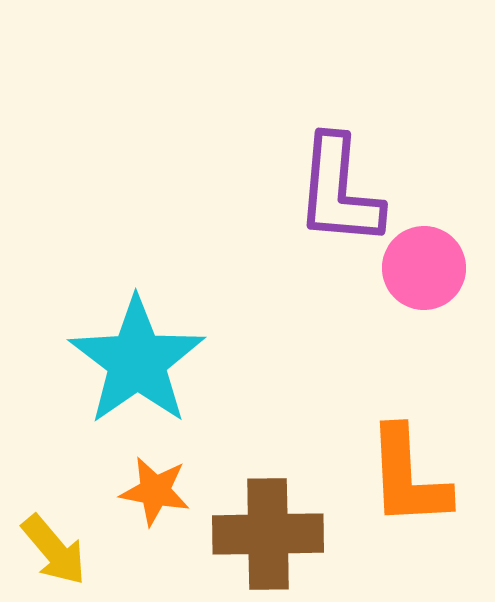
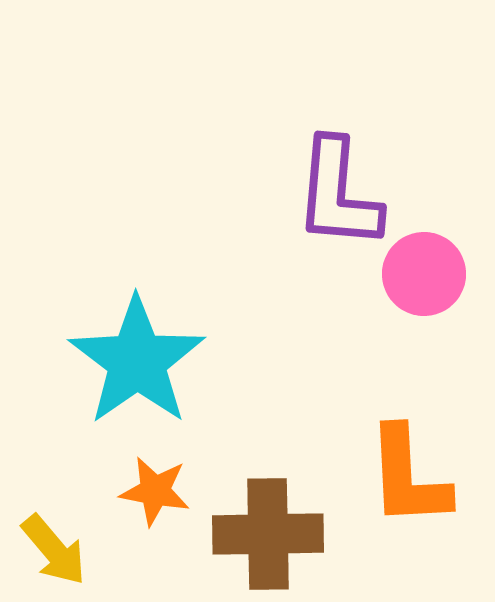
purple L-shape: moved 1 px left, 3 px down
pink circle: moved 6 px down
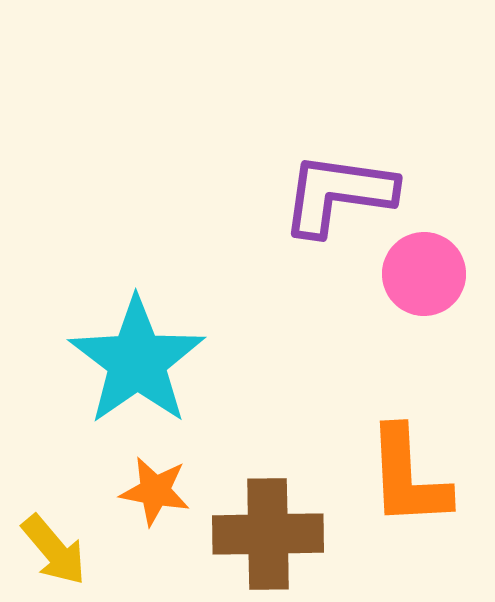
purple L-shape: rotated 93 degrees clockwise
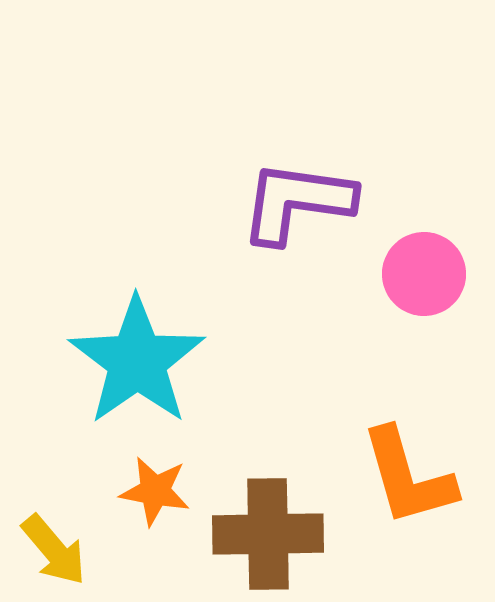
purple L-shape: moved 41 px left, 8 px down
orange L-shape: rotated 13 degrees counterclockwise
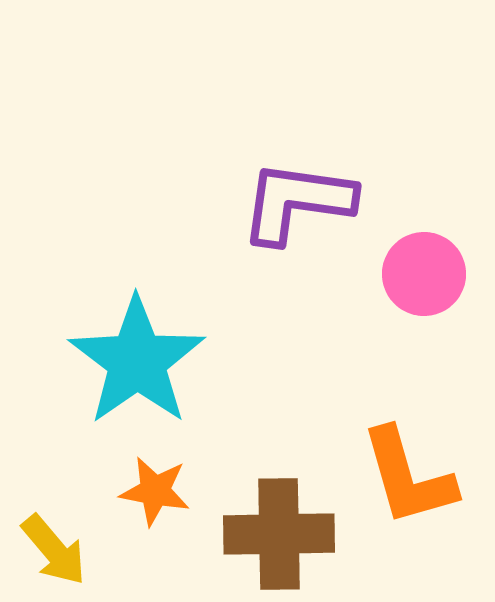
brown cross: moved 11 px right
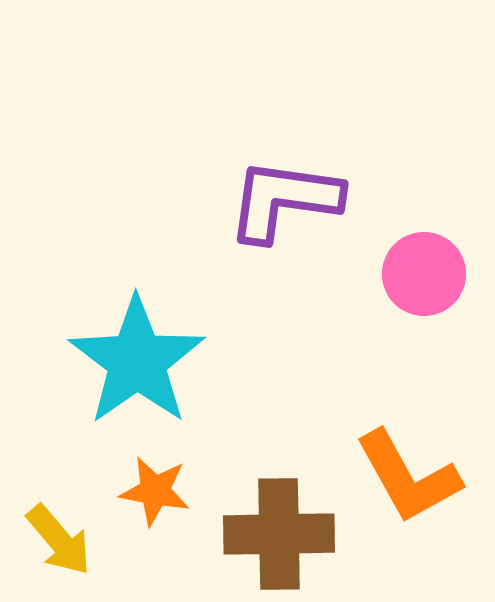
purple L-shape: moved 13 px left, 2 px up
orange L-shape: rotated 13 degrees counterclockwise
yellow arrow: moved 5 px right, 10 px up
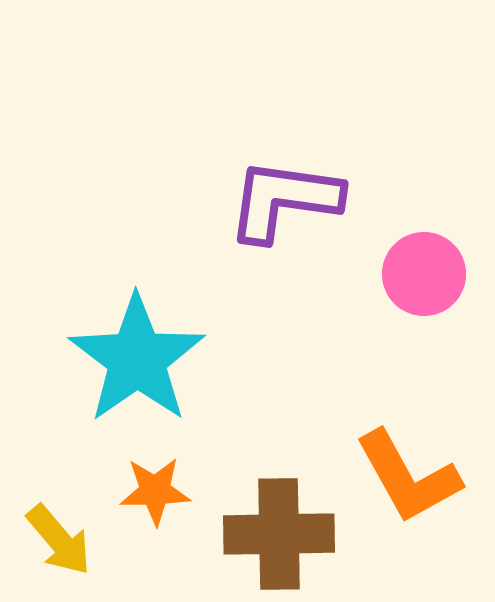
cyan star: moved 2 px up
orange star: rotated 12 degrees counterclockwise
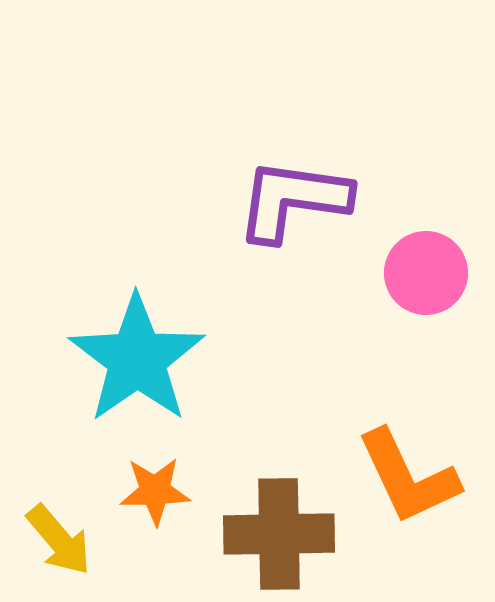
purple L-shape: moved 9 px right
pink circle: moved 2 px right, 1 px up
orange L-shape: rotated 4 degrees clockwise
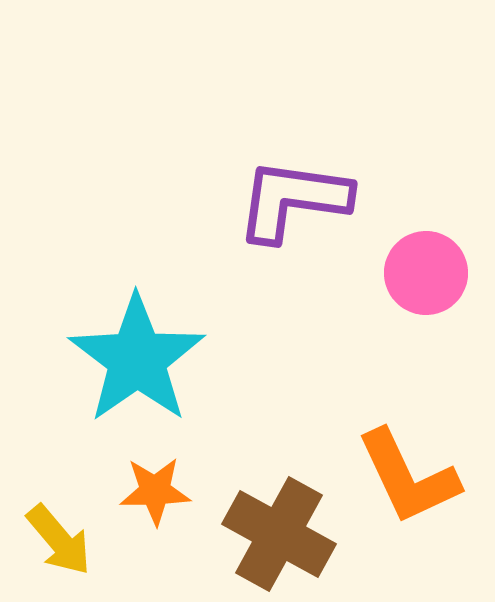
brown cross: rotated 30 degrees clockwise
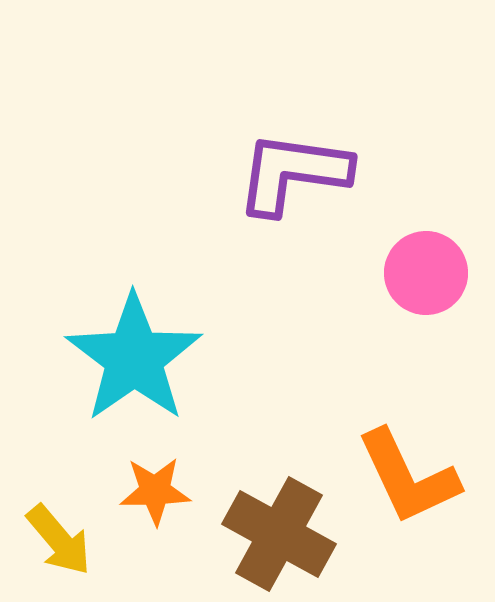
purple L-shape: moved 27 px up
cyan star: moved 3 px left, 1 px up
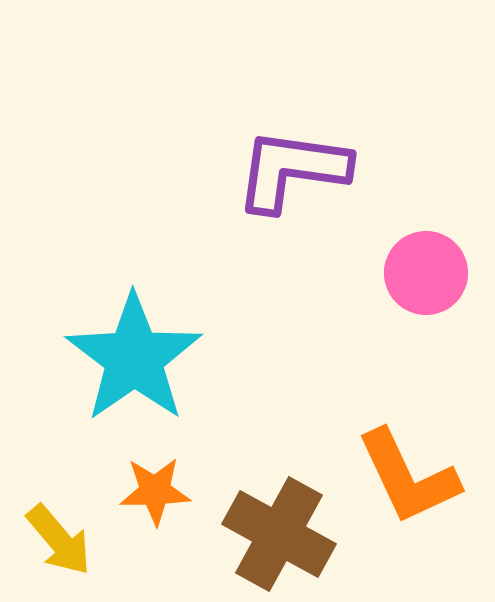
purple L-shape: moved 1 px left, 3 px up
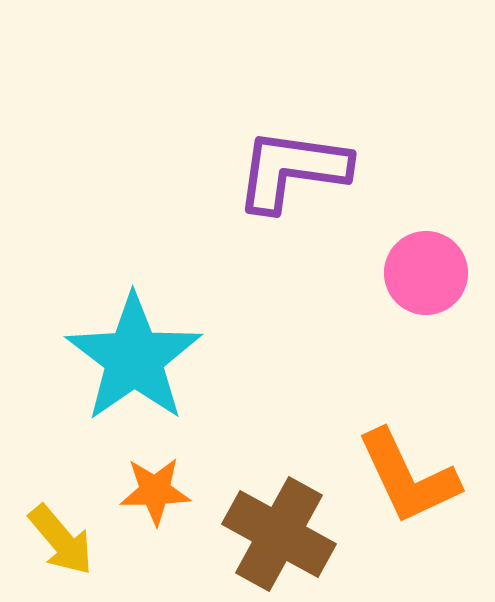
yellow arrow: moved 2 px right
